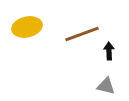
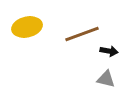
black arrow: rotated 102 degrees clockwise
gray triangle: moved 7 px up
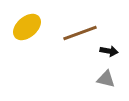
yellow ellipse: rotated 28 degrees counterclockwise
brown line: moved 2 px left, 1 px up
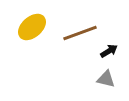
yellow ellipse: moved 5 px right
black arrow: rotated 42 degrees counterclockwise
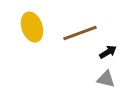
yellow ellipse: rotated 68 degrees counterclockwise
black arrow: moved 1 px left, 1 px down
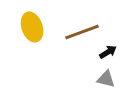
brown line: moved 2 px right, 1 px up
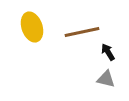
brown line: rotated 8 degrees clockwise
black arrow: rotated 90 degrees counterclockwise
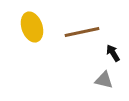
black arrow: moved 5 px right, 1 px down
gray triangle: moved 2 px left, 1 px down
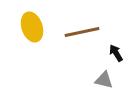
black arrow: moved 3 px right
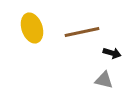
yellow ellipse: moved 1 px down
black arrow: moved 4 px left; rotated 138 degrees clockwise
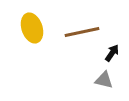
black arrow: rotated 72 degrees counterclockwise
